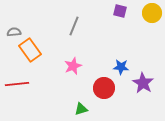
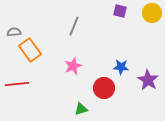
purple star: moved 5 px right, 3 px up
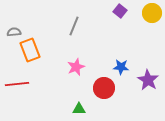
purple square: rotated 24 degrees clockwise
orange rectangle: rotated 15 degrees clockwise
pink star: moved 3 px right, 1 px down
green triangle: moved 2 px left; rotated 16 degrees clockwise
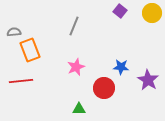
red line: moved 4 px right, 3 px up
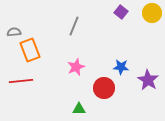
purple square: moved 1 px right, 1 px down
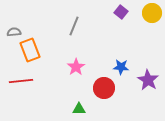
pink star: rotated 12 degrees counterclockwise
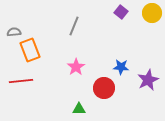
purple star: rotated 15 degrees clockwise
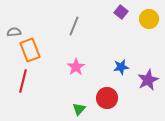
yellow circle: moved 3 px left, 6 px down
blue star: rotated 14 degrees counterclockwise
red line: moved 2 px right; rotated 70 degrees counterclockwise
red circle: moved 3 px right, 10 px down
green triangle: rotated 48 degrees counterclockwise
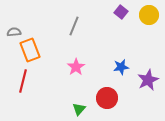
yellow circle: moved 4 px up
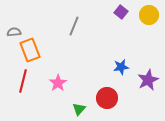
pink star: moved 18 px left, 16 px down
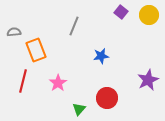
orange rectangle: moved 6 px right
blue star: moved 20 px left, 11 px up
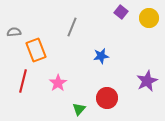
yellow circle: moved 3 px down
gray line: moved 2 px left, 1 px down
purple star: moved 1 px left, 1 px down
